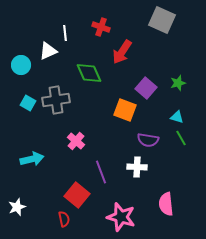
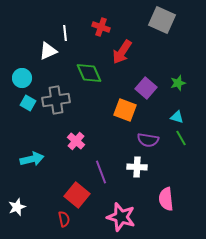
cyan circle: moved 1 px right, 13 px down
pink semicircle: moved 5 px up
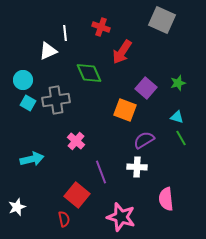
cyan circle: moved 1 px right, 2 px down
purple semicircle: moved 4 px left; rotated 140 degrees clockwise
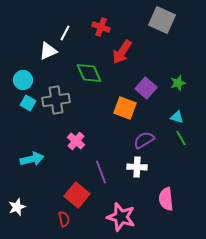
white line: rotated 35 degrees clockwise
orange square: moved 2 px up
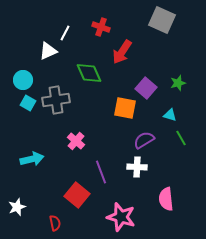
orange square: rotated 10 degrees counterclockwise
cyan triangle: moved 7 px left, 2 px up
red semicircle: moved 9 px left, 4 px down
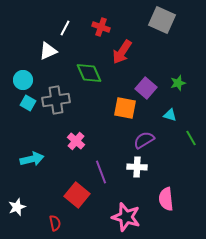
white line: moved 5 px up
green line: moved 10 px right
pink star: moved 5 px right
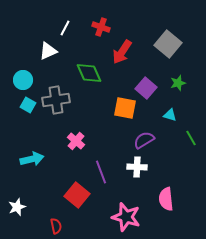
gray square: moved 6 px right, 24 px down; rotated 16 degrees clockwise
cyan square: moved 2 px down
red semicircle: moved 1 px right, 3 px down
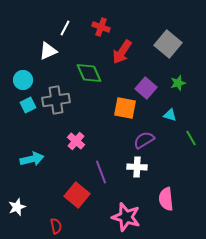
cyan square: rotated 35 degrees clockwise
